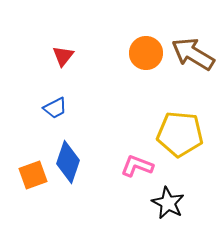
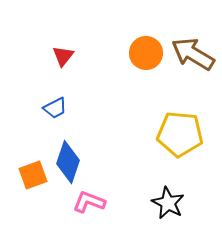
pink L-shape: moved 48 px left, 36 px down
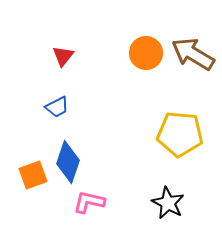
blue trapezoid: moved 2 px right, 1 px up
pink L-shape: rotated 8 degrees counterclockwise
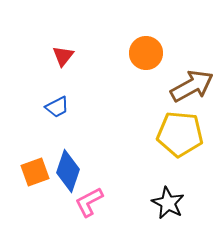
brown arrow: moved 1 px left, 32 px down; rotated 120 degrees clockwise
blue diamond: moved 9 px down
orange square: moved 2 px right, 3 px up
pink L-shape: rotated 40 degrees counterclockwise
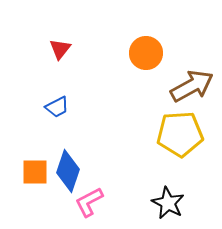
red triangle: moved 3 px left, 7 px up
yellow pentagon: rotated 9 degrees counterclockwise
orange square: rotated 20 degrees clockwise
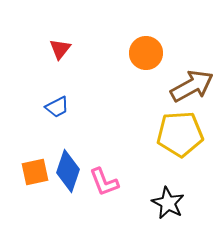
orange square: rotated 12 degrees counterclockwise
pink L-shape: moved 15 px right, 20 px up; rotated 84 degrees counterclockwise
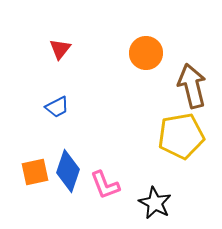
brown arrow: rotated 75 degrees counterclockwise
yellow pentagon: moved 1 px right, 2 px down; rotated 6 degrees counterclockwise
pink L-shape: moved 1 px right, 3 px down
black star: moved 13 px left
